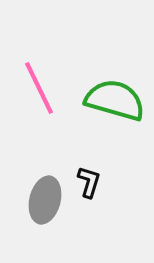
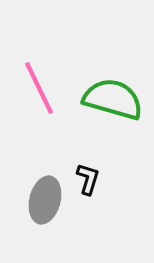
green semicircle: moved 2 px left, 1 px up
black L-shape: moved 1 px left, 3 px up
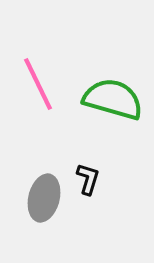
pink line: moved 1 px left, 4 px up
gray ellipse: moved 1 px left, 2 px up
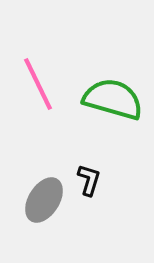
black L-shape: moved 1 px right, 1 px down
gray ellipse: moved 2 px down; rotated 18 degrees clockwise
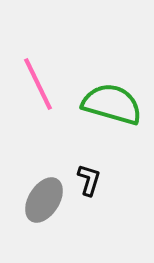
green semicircle: moved 1 px left, 5 px down
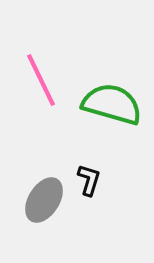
pink line: moved 3 px right, 4 px up
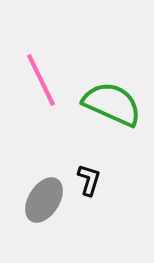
green semicircle: rotated 8 degrees clockwise
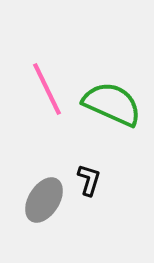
pink line: moved 6 px right, 9 px down
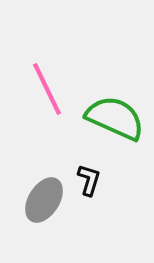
green semicircle: moved 3 px right, 14 px down
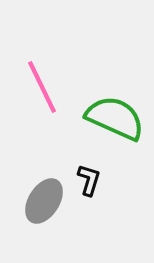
pink line: moved 5 px left, 2 px up
gray ellipse: moved 1 px down
